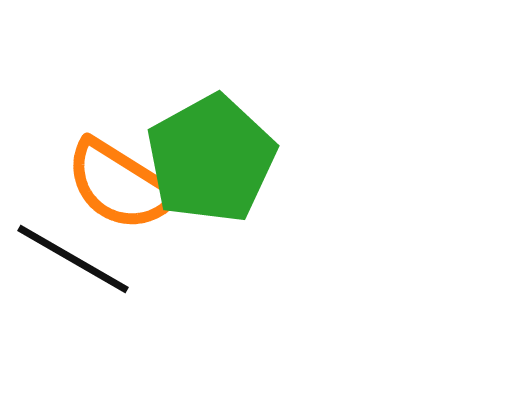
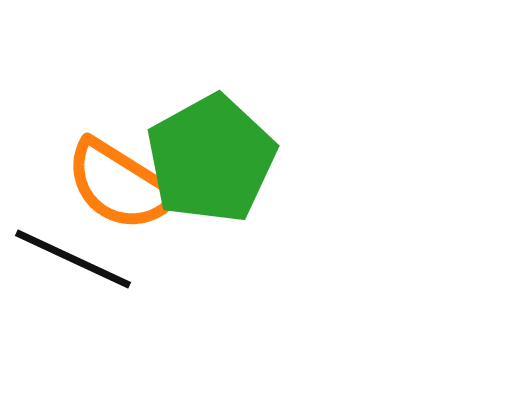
black line: rotated 5 degrees counterclockwise
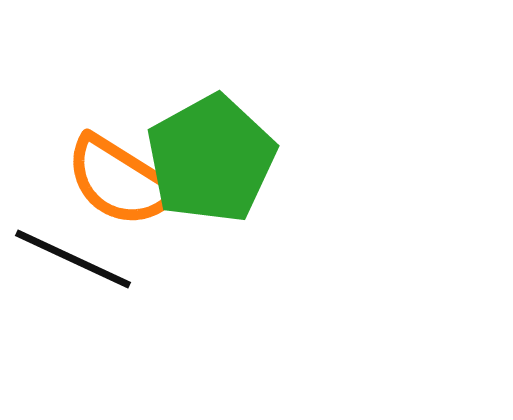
orange semicircle: moved 4 px up
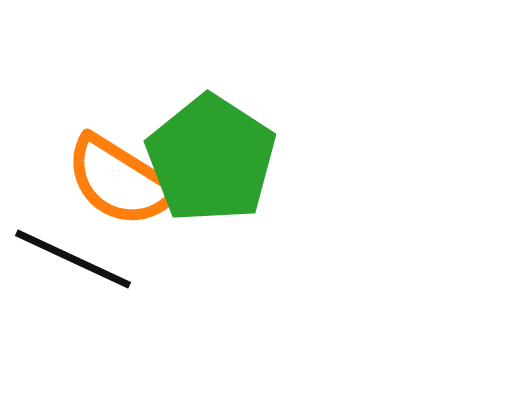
green pentagon: rotated 10 degrees counterclockwise
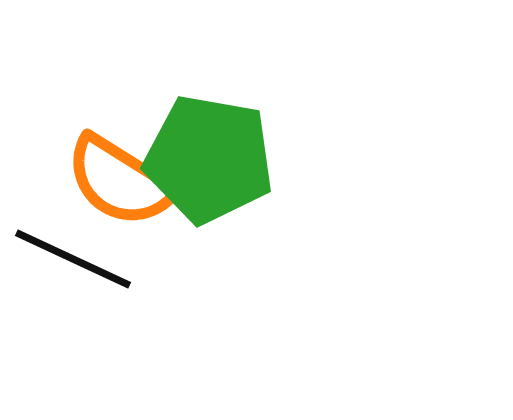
green pentagon: moved 2 px left; rotated 23 degrees counterclockwise
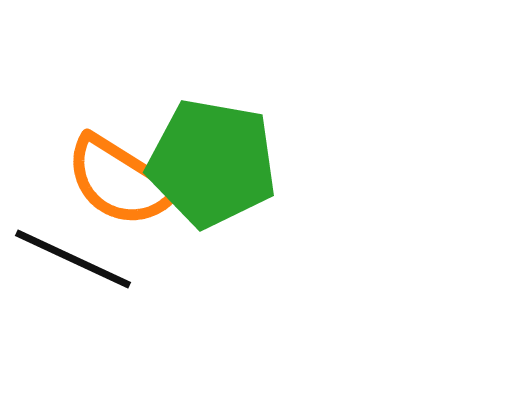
green pentagon: moved 3 px right, 4 px down
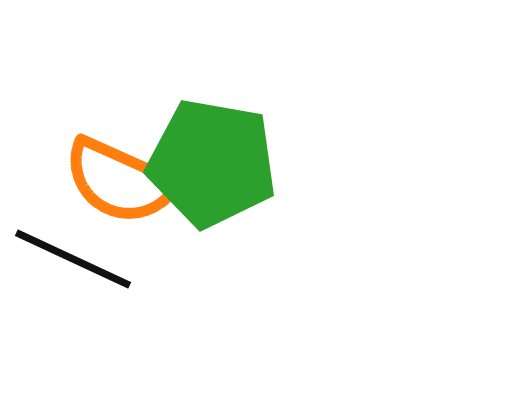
orange semicircle: rotated 8 degrees counterclockwise
